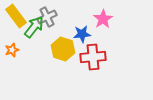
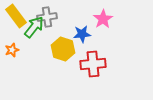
gray cross: rotated 18 degrees clockwise
red cross: moved 7 px down
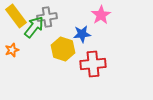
pink star: moved 2 px left, 4 px up
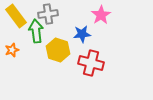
gray cross: moved 1 px right, 3 px up
green arrow: moved 2 px right, 4 px down; rotated 45 degrees counterclockwise
yellow hexagon: moved 5 px left, 1 px down
red cross: moved 2 px left, 1 px up; rotated 20 degrees clockwise
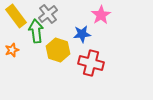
gray cross: rotated 30 degrees counterclockwise
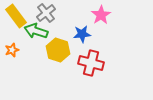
gray cross: moved 2 px left, 1 px up
green arrow: rotated 65 degrees counterclockwise
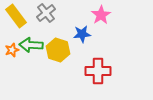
green arrow: moved 5 px left, 14 px down; rotated 15 degrees counterclockwise
red cross: moved 7 px right, 8 px down; rotated 15 degrees counterclockwise
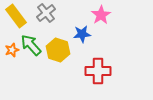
green arrow: rotated 45 degrees clockwise
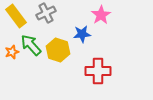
gray cross: rotated 12 degrees clockwise
orange star: moved 2 px down
